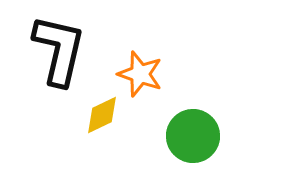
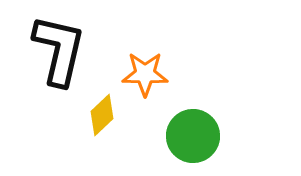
orange star: moved 5 px right; rotated 18 degrees counterclockwise
yellow diamond: rotated 18 degrees counterclockwise
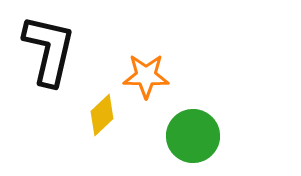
black L-shape: moved 10 px left
orange star: moved 1 px right, 2 px down
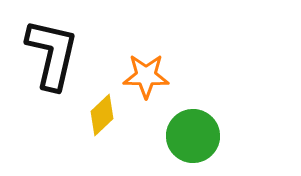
black L-shape: moved 3 px right, 4 px down
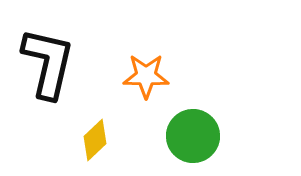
black L-shape: moved 4 px left, 9 px down
yellow diamond: moved 7 px left, 25 px down
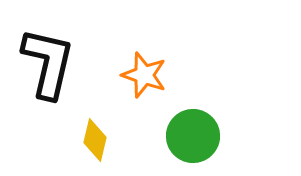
orange star: moved 2 px left, 1 px up; rotated 18 degrees clockwise
yellow diamond: rotated 33 degrees counterclockwise
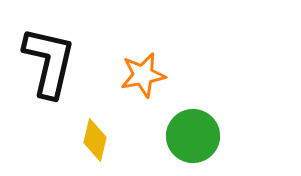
black L-shape: moved 1 px right, 1 px up
orange star: moved 1 px left; rotated 30 degrees counterclockwise
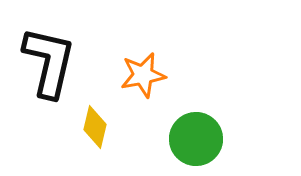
green circle: moved 3 px right, 3 px down
yellow diamond: moved 13 px up
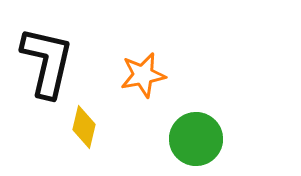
black L-shape: moved 2 px left
yellow diamond: moved 11 px left
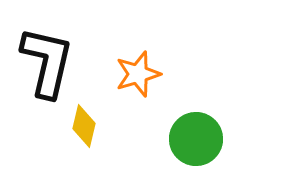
orange star: moved 5 px left, 1 px up; rotated 6 degrees counterclockwise
yellow diamond: moved 1 px up
